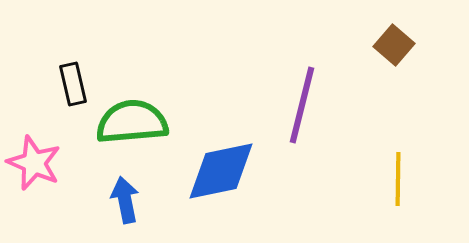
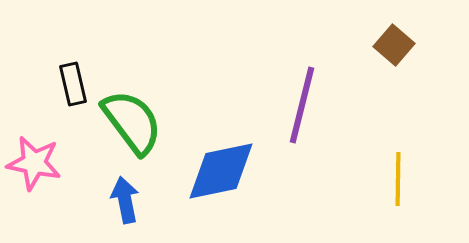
green semicircle: rotated 58 degrees clockwise
pink star: rotated 12 degrees counterclockwise
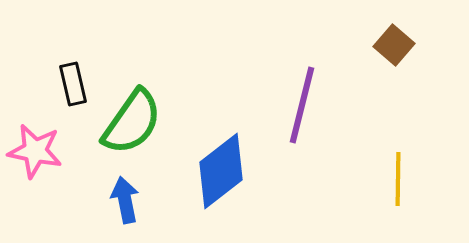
green semicircle: rotated 72 degrees clockwise
pink star: moved 1 px right, 12 px up
blue diamond: rotated 26 degrees counterclockwise
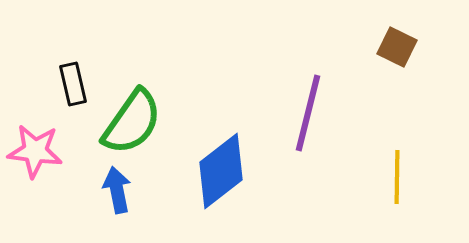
brown square: moved 3 px right, 2 px down; rotated 15 degrees counterclockwise
purple line: moved 6 px right, 8 px down
pink star: rotated 4 degrees counterclockwise
yellow line: moved 1 px left, 2 px up
blue arrow: moved 8 px left, 10 px up
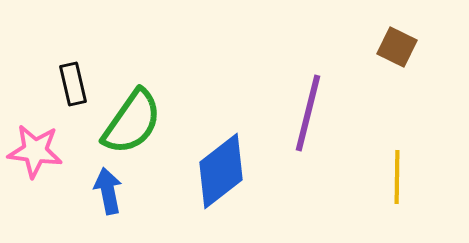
blue arrow: moved 9 px left, 1 px down
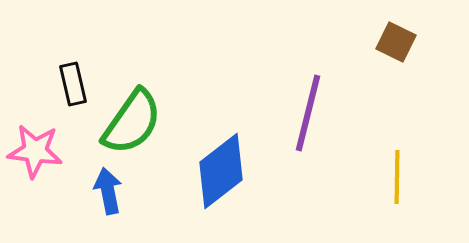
brown square: moved 1 px left, 5 px up
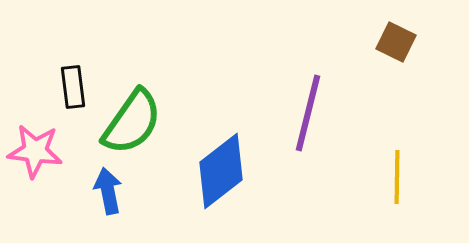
black rectangle: moved 3 px down; rotated 6 degrees clockwise
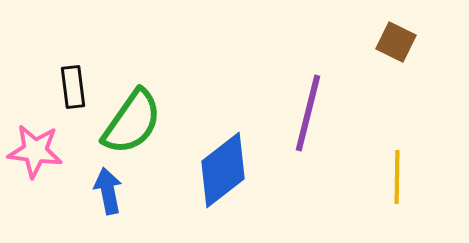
blue diamond: moved 2 px right, 1 px up
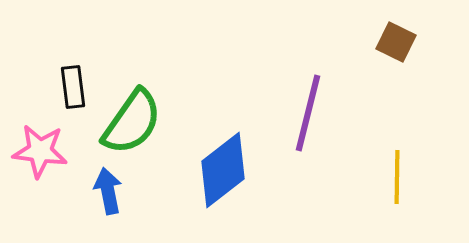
pink star: moved 5 px right
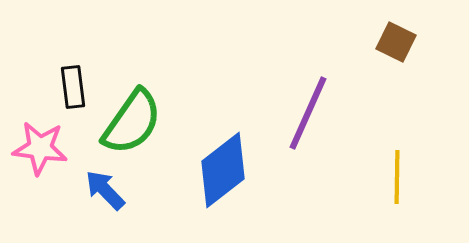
purple line: rotated 10 degrees clockwise
pink star: moved 3 px up
blue arrow: moved 3 px left, 1 px up; rotated 33 degrees counterclockwise
